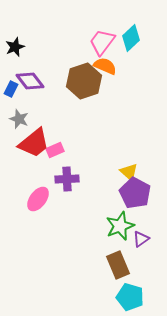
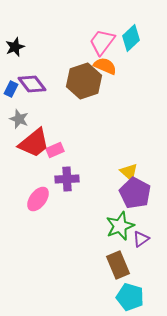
purple diamond: moved 2 px right, 3 px down
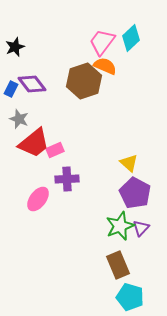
yellow triangle: moved 9 px up
purple triangle: moved 11 px up; rotated 12 degrees counterclockwise
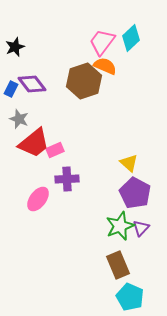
cyan pentagon: rotated 8 degrees clockwise
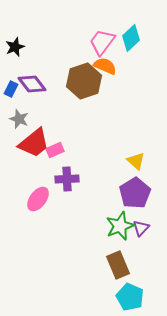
yellow triangle: moved 7 px right, 2 px up
purple pentagon: rotated 12 degrees clockwise
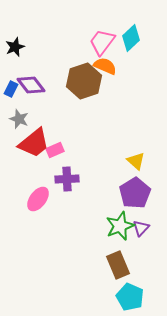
purple diamond: moved 1 px left, 1 px down
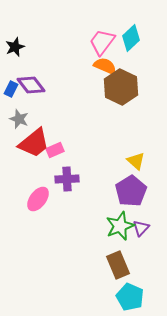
brown hexagon: moved 37 px right, 6 px down; rotated 16 degrees counterclockwise
purple pentagon: moved 4 px left, 2 px up
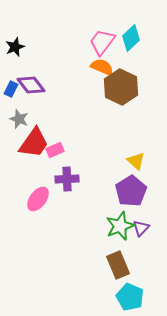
orange semicircle: moved 3 px left, 1 px down
red trapezoid: rotated 16 degrees counterclockwise
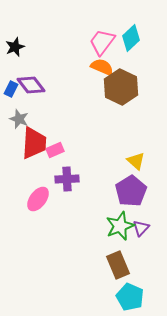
red trapezoid: rotated 32 degrees counterclockwise
